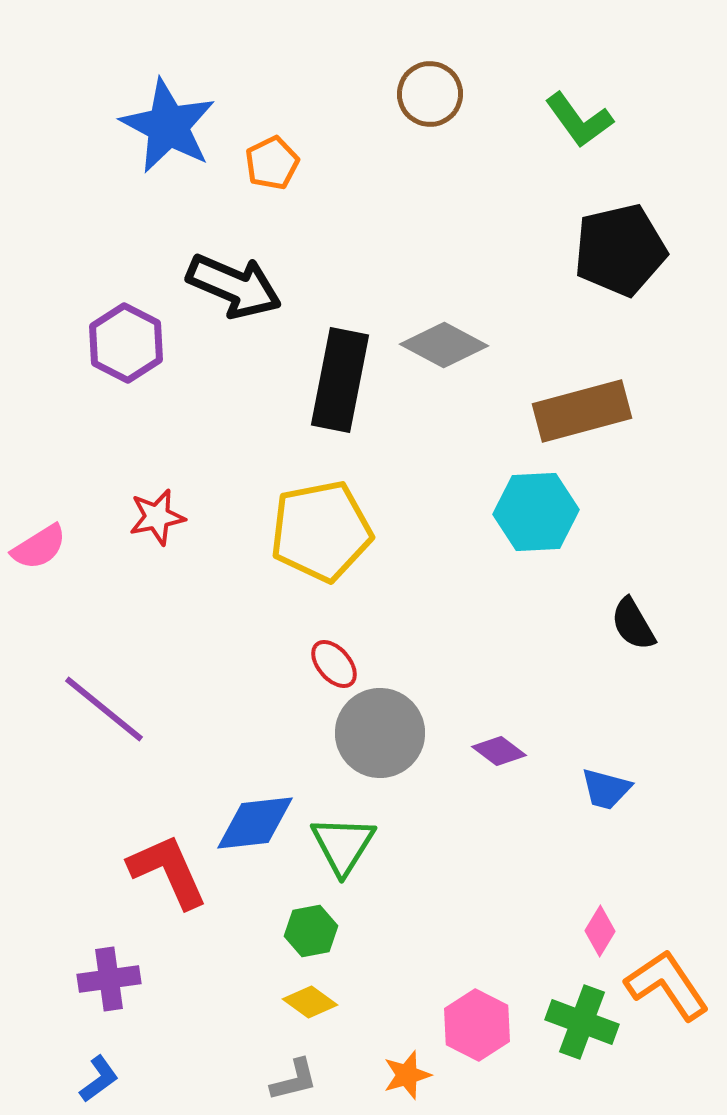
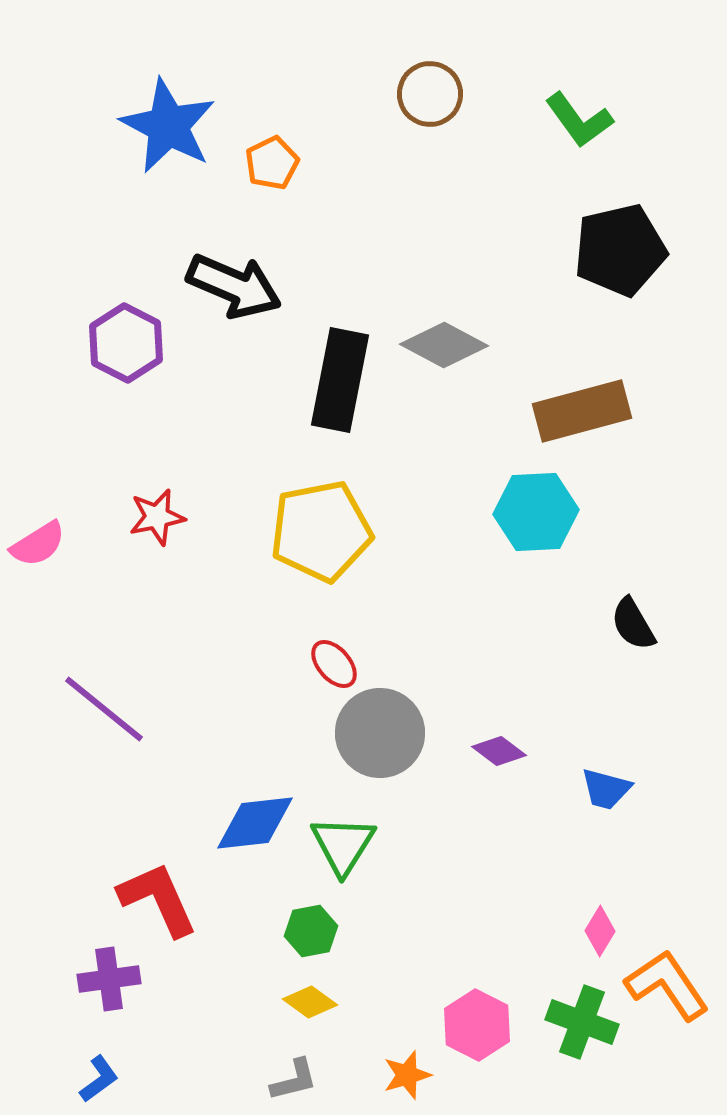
pink semicircle: moved 1 px left, 3 px up
red L-shape: moved 10 px left, 28 px down
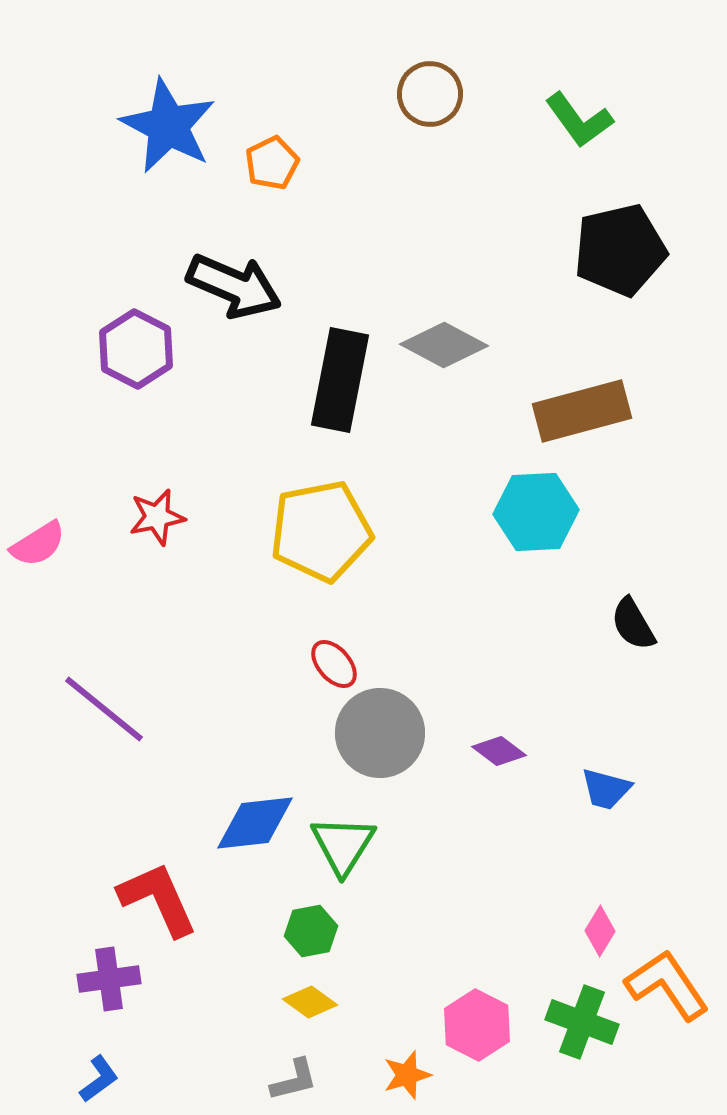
purple hexagon: moved 10 px right, 6 px down
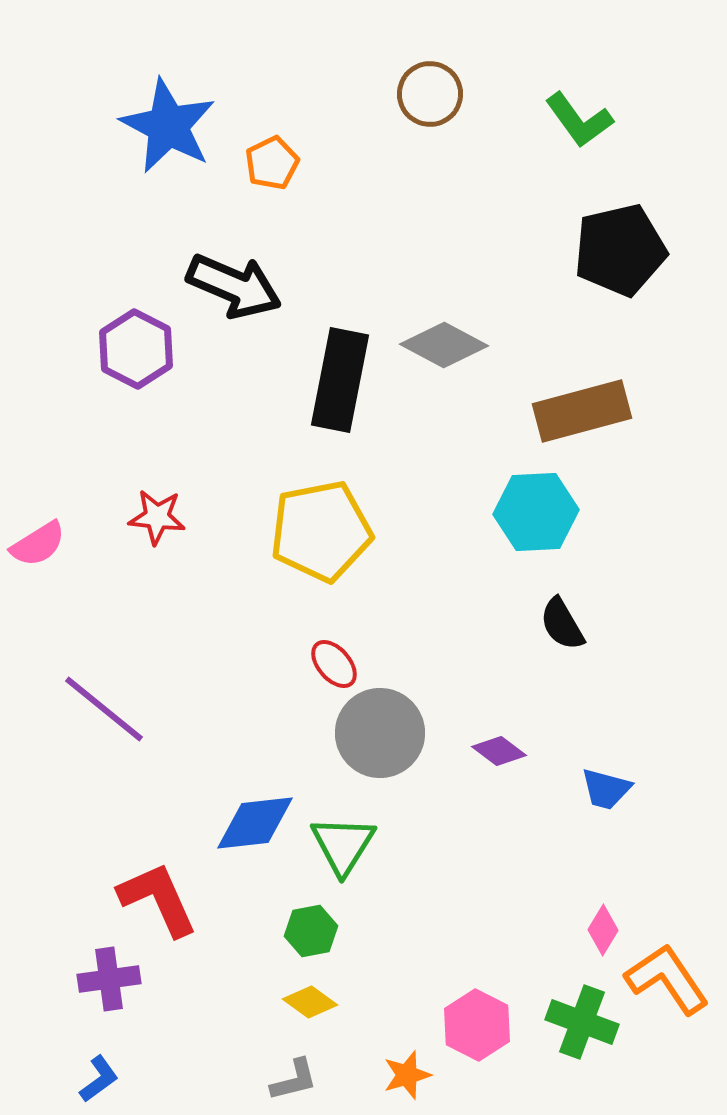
red star: rotated 18 degrees clockwise
black semicircle: moved 71 px left
pink diamond: moved 3 px right, 1 px up
orange L-shape: moved 6 px up
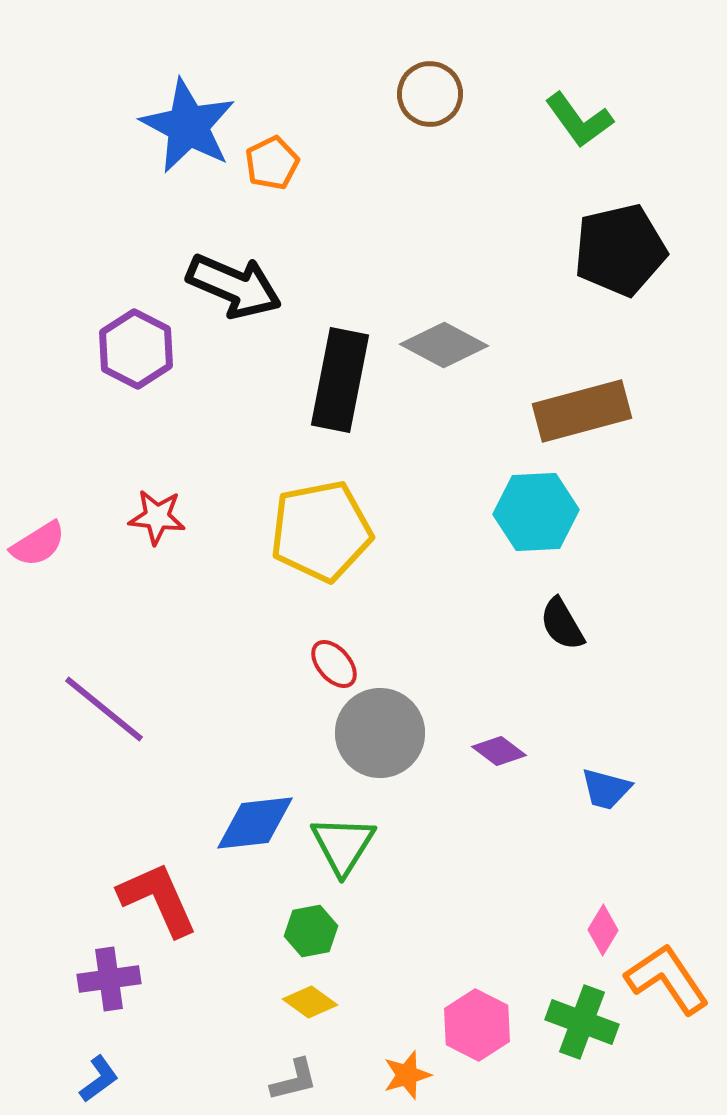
blue star: moved 20 px right
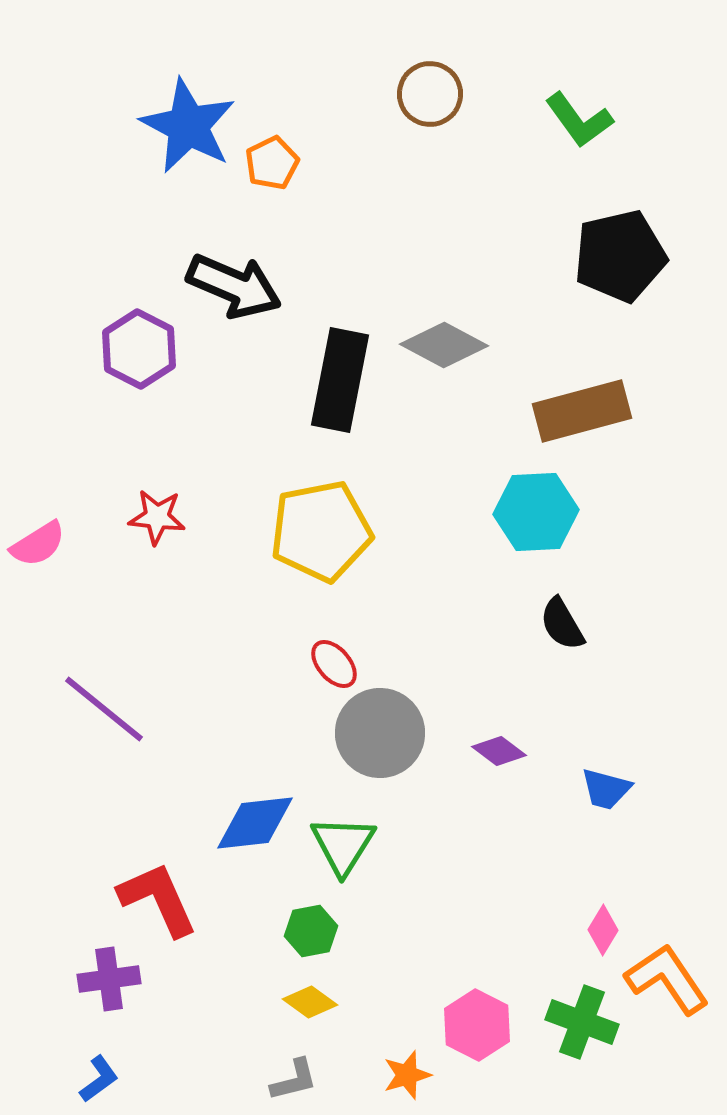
black pentagon: moved 6 px down
purple hexagon: moved 3 px right
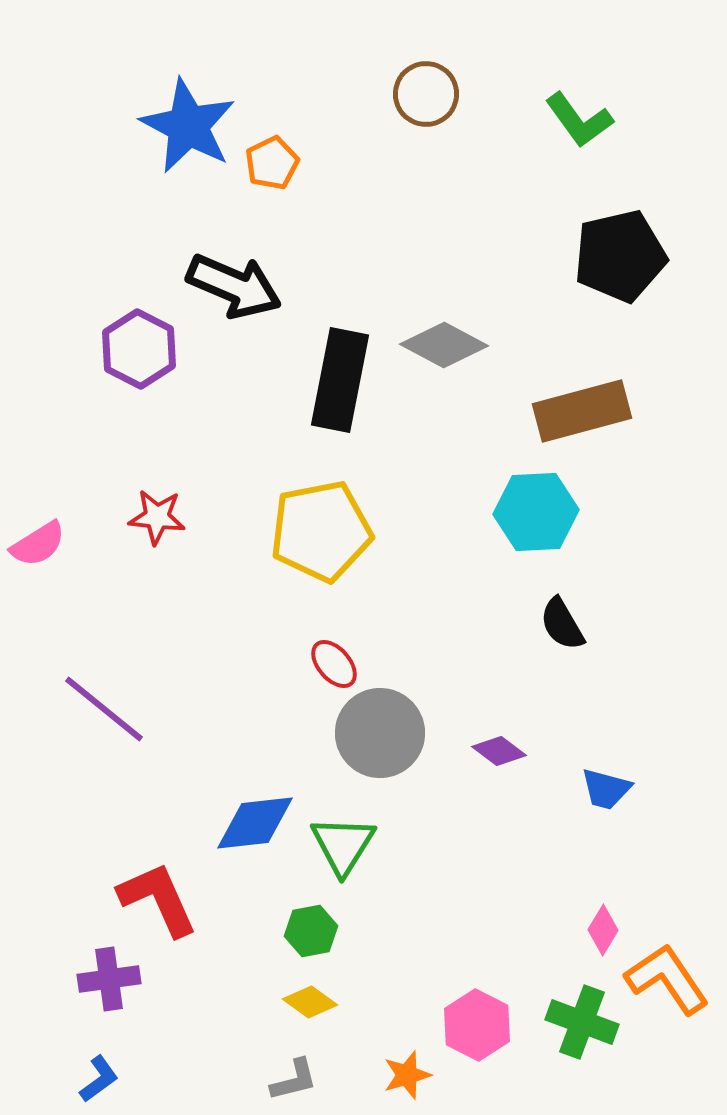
brown circle: moved 4 px left
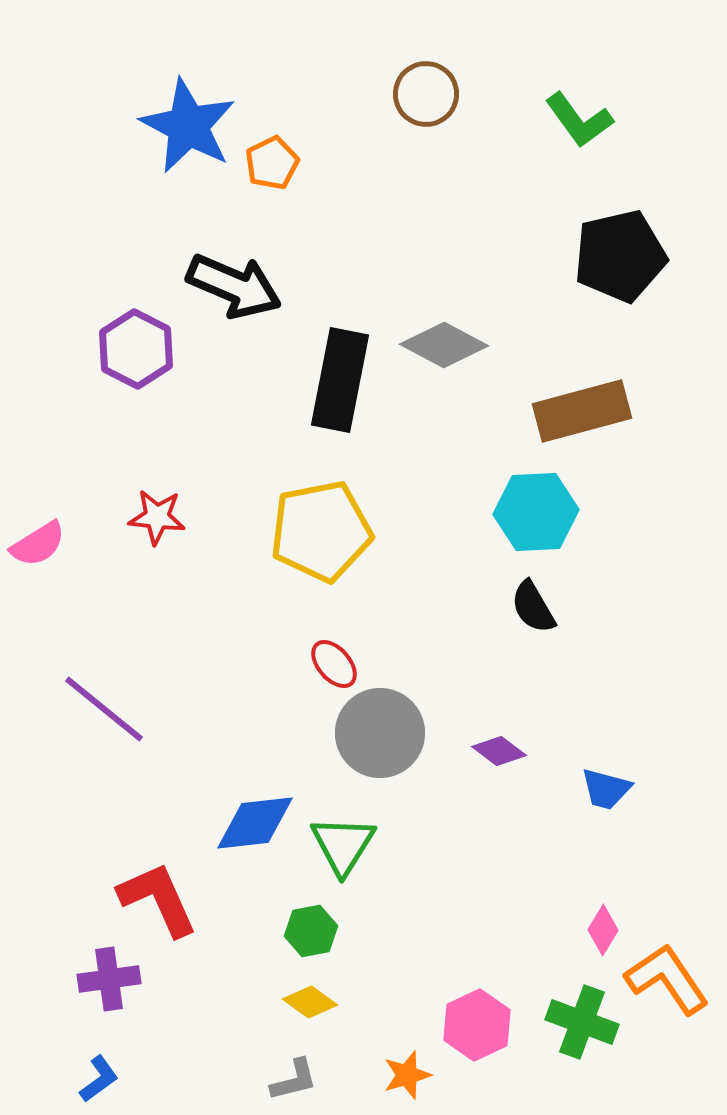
purple hexagon: moved 3 px left
black semicircle: moved 29 px left, 17 px up
pink hexagon: rotated 8 degrees clockwise
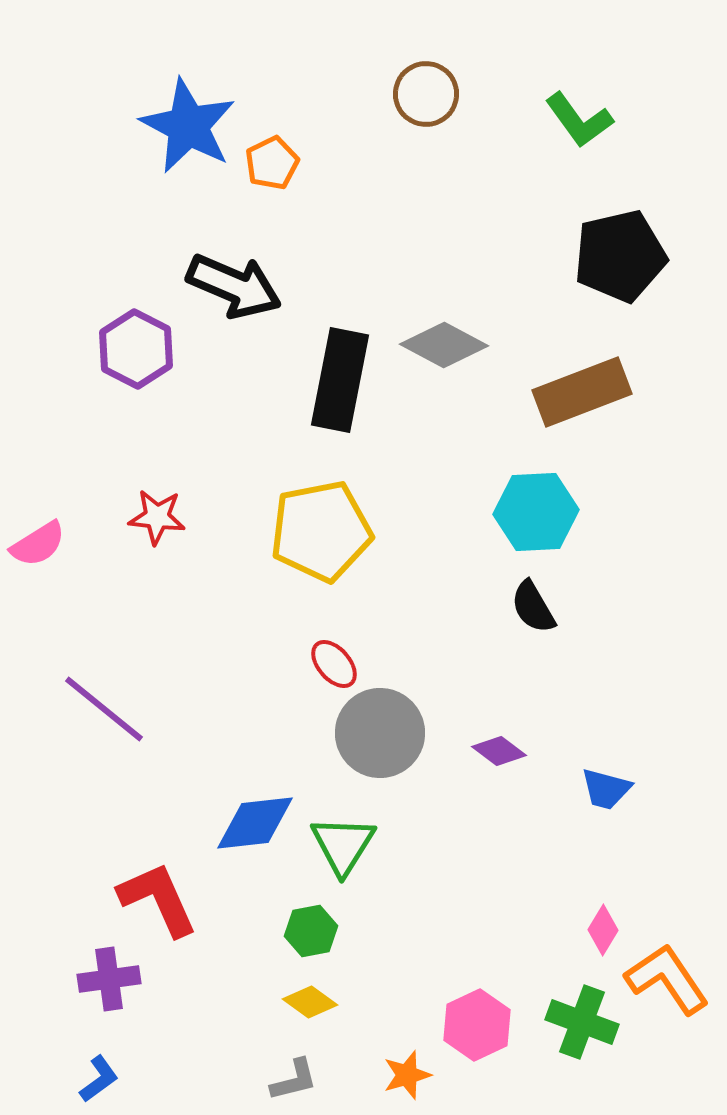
brown rectangle: moved 19 px up; rotated 6 degrees counterclockwise
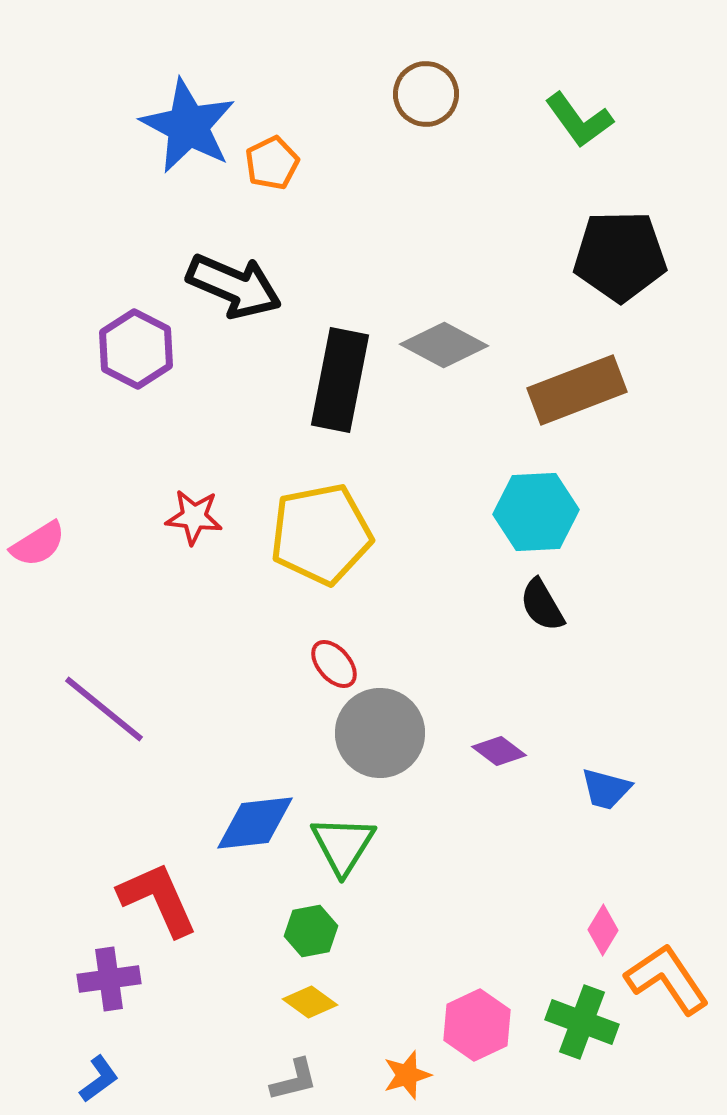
black pentagon: rotated 12 degrees clockwise
brown rectangle: moved 5 px left, 2 px up
red star: moved 37 px right
yellow pentagon: moved 3 px down
black semicircle: moved 9 px right, 2 px up
